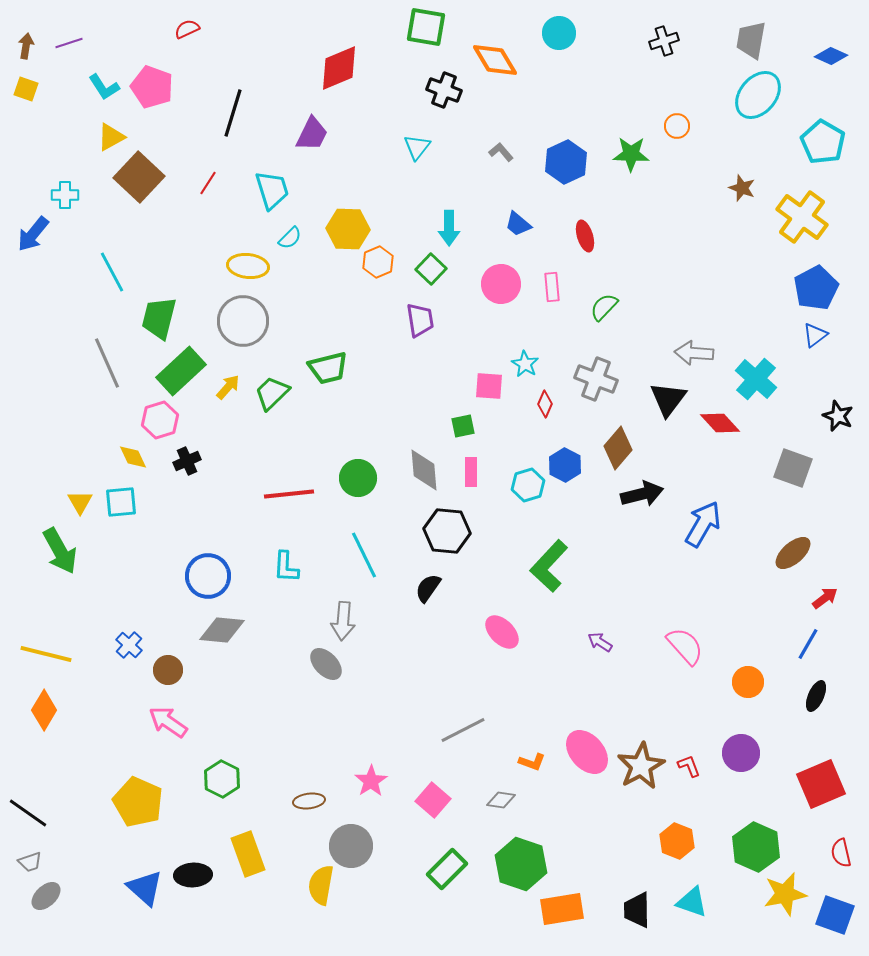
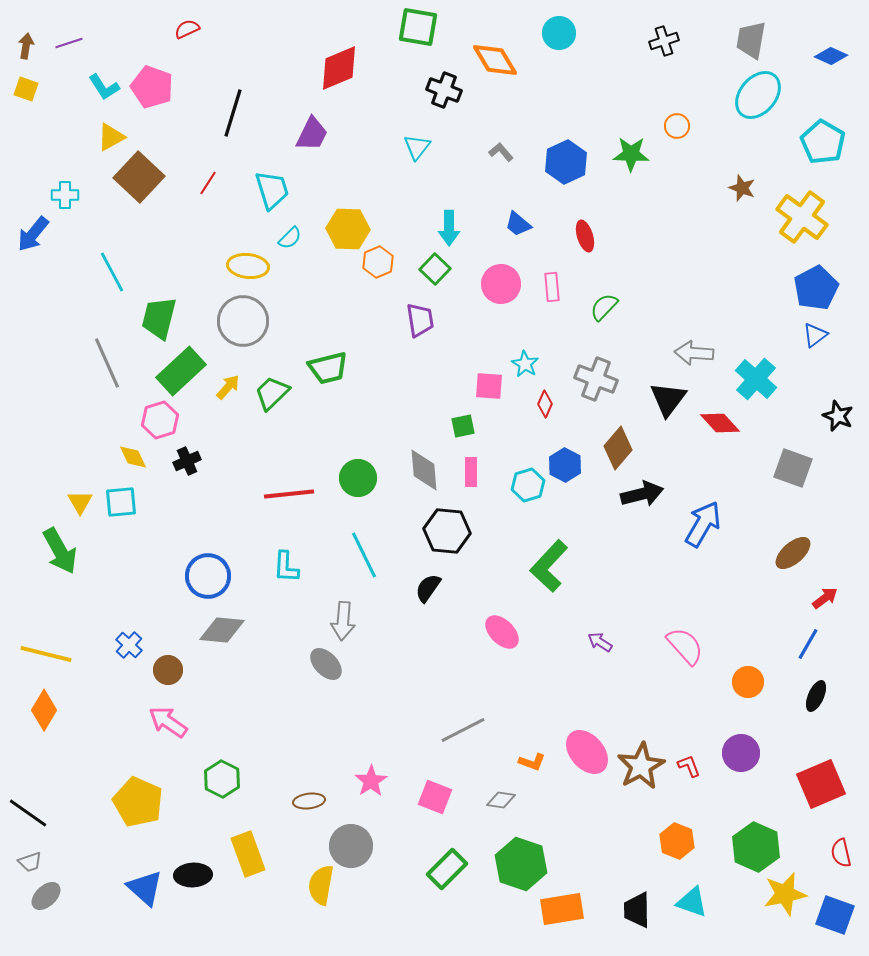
green square at (426, 27): moved 8 px left
green square at (431, 269): moved 4 px right
pink square at (433, 800): moved 2 px right, 3 px up; rotated 20 degrees counterclockwise
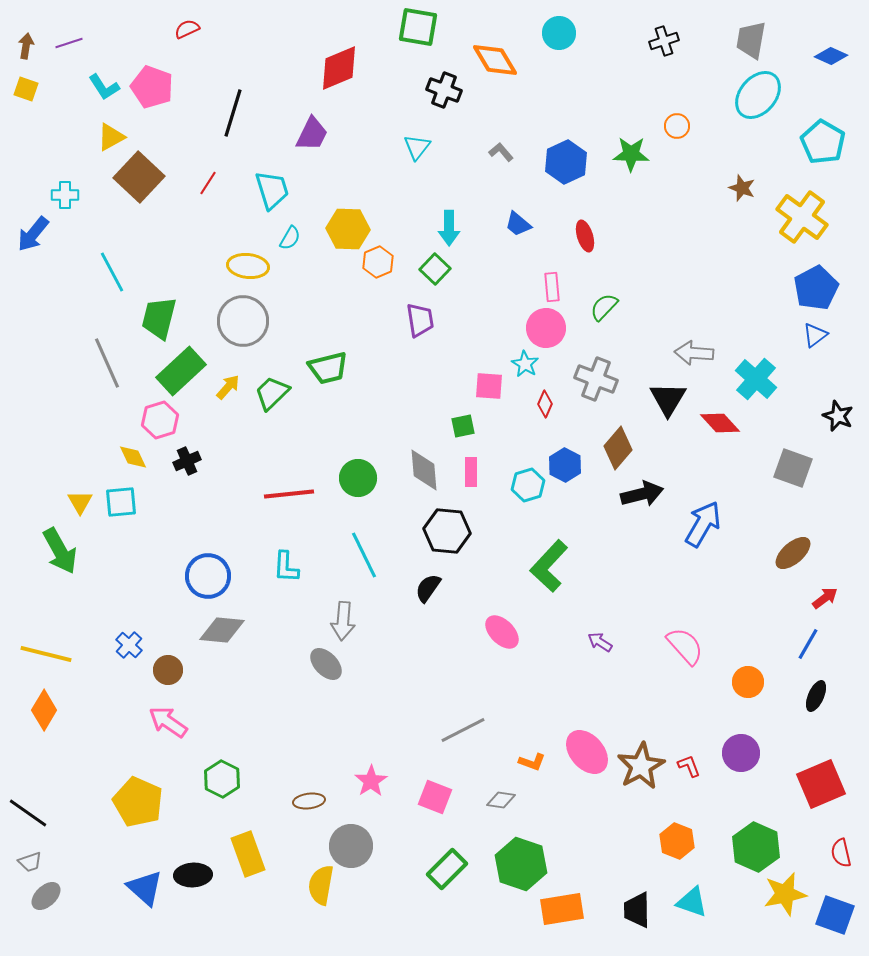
cyan semicircle at (290, 238): rotated 15 degrees counterclockwise
pink circle at (501, 284): moved 45 px right, 44 px down
black triangle at (668, 399): rotated 6 degrees counterclockwise
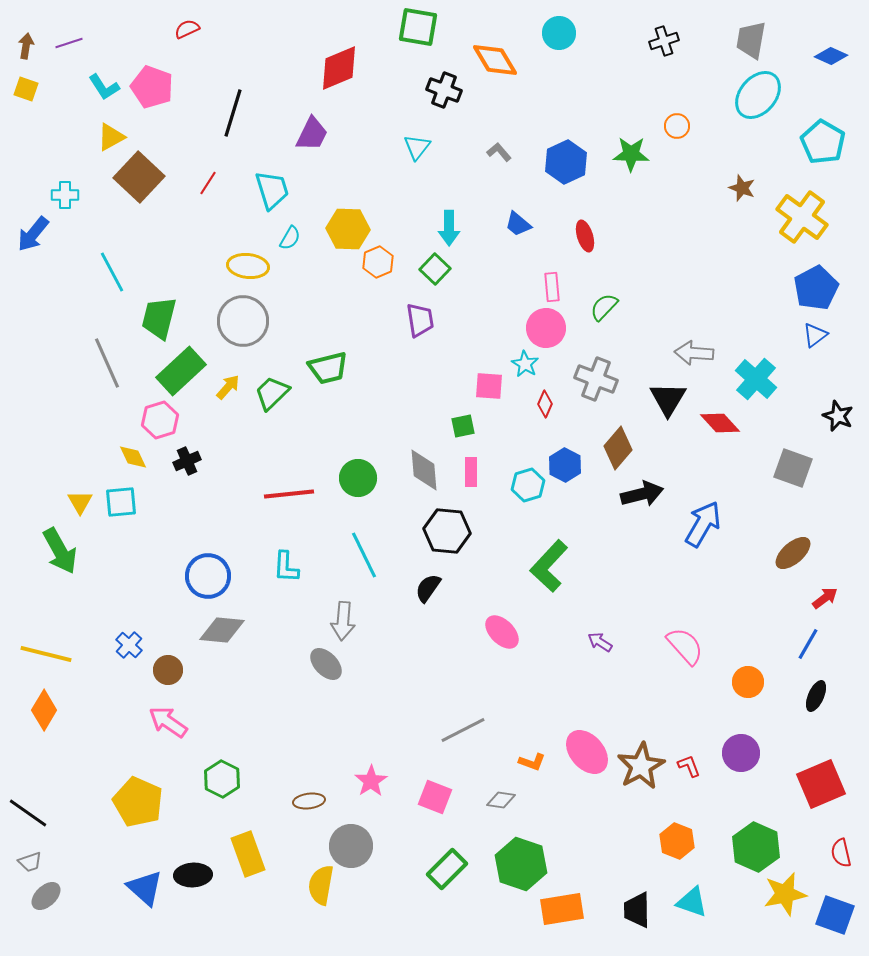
gray L-shape at (501, 152): moved 2 px left
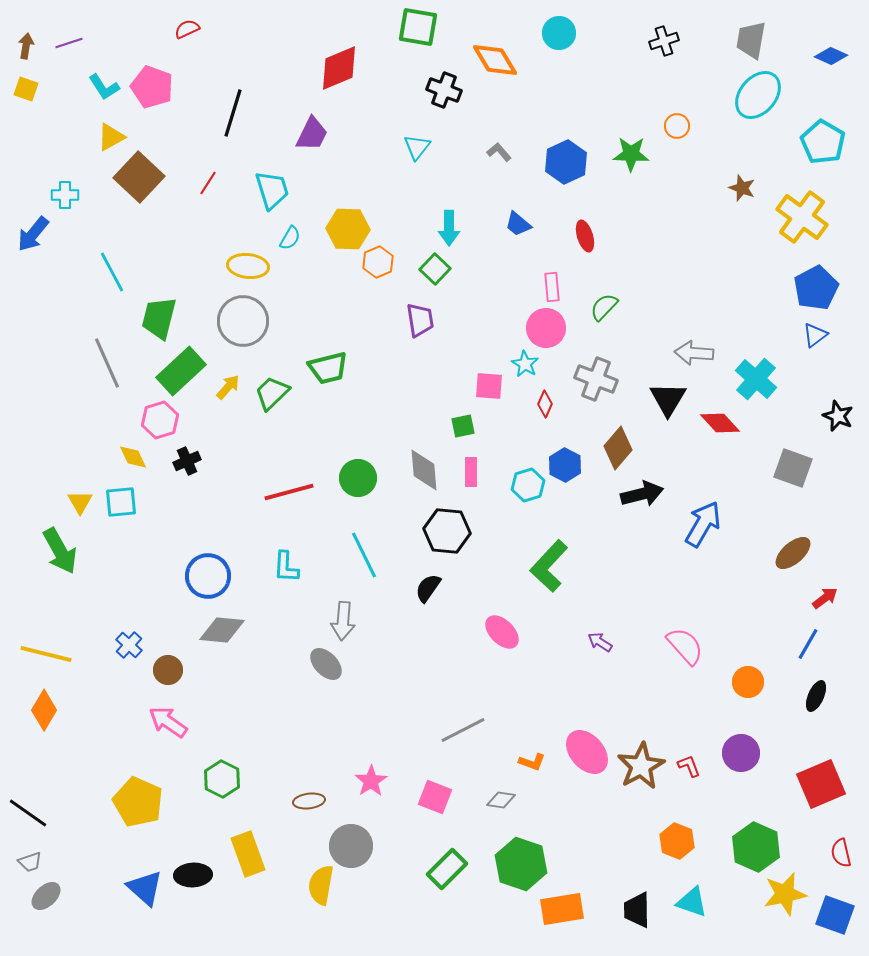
red line at (289, 494): moved 2 px up; rotated 9 degrees counterclockwise
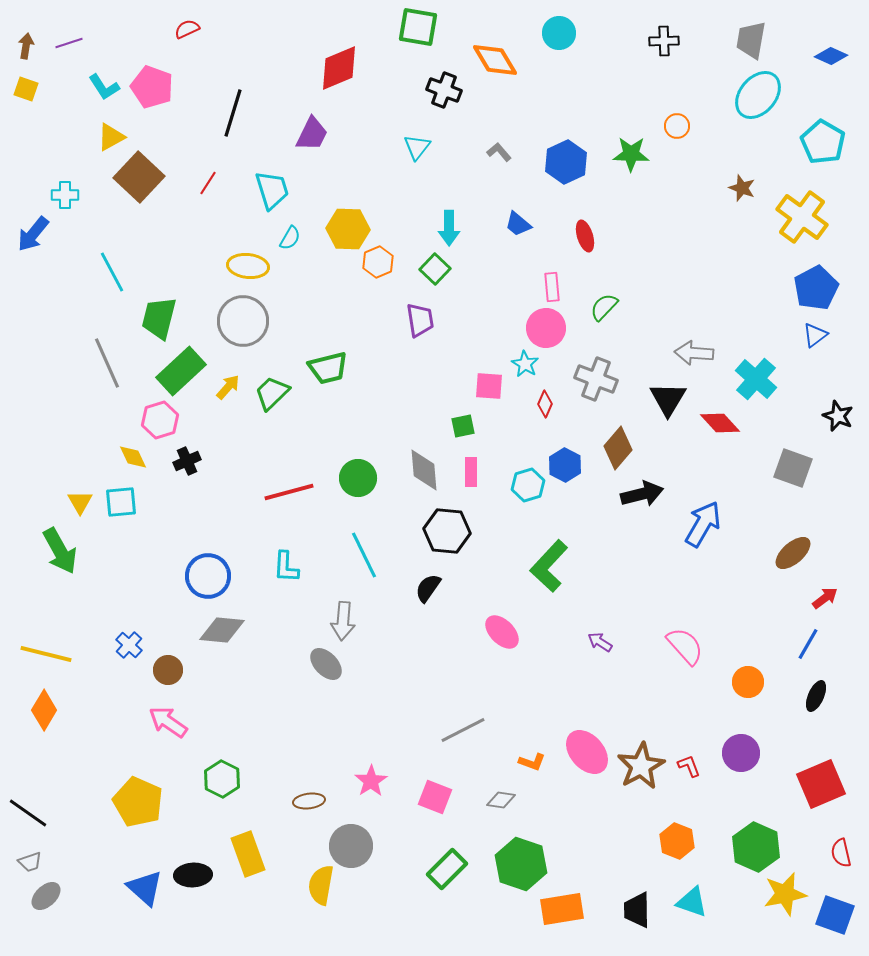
black cross at (664, 41): rotated 16 degrees clockwise
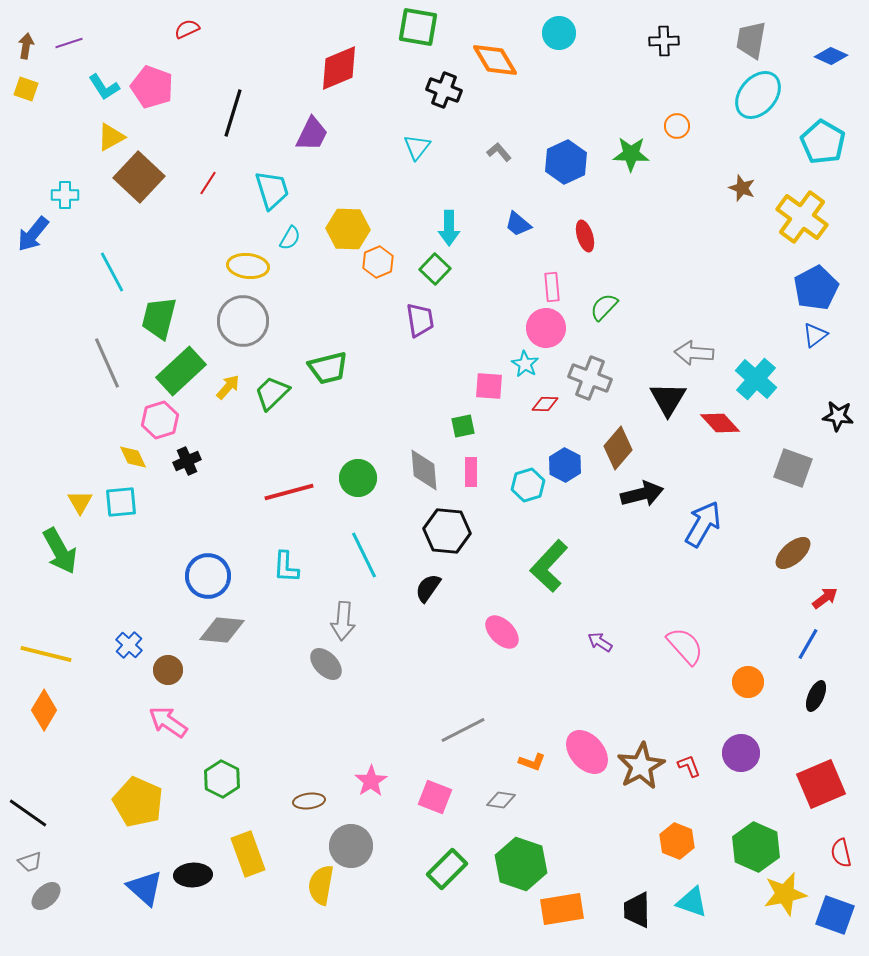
gray cross at (596, 379): moved 6 px left, 1 px up
red diamond at (545, 404): rotated 68 degrees clockwise
black star at (838, 416): rotated 16 degrees counterclockwise
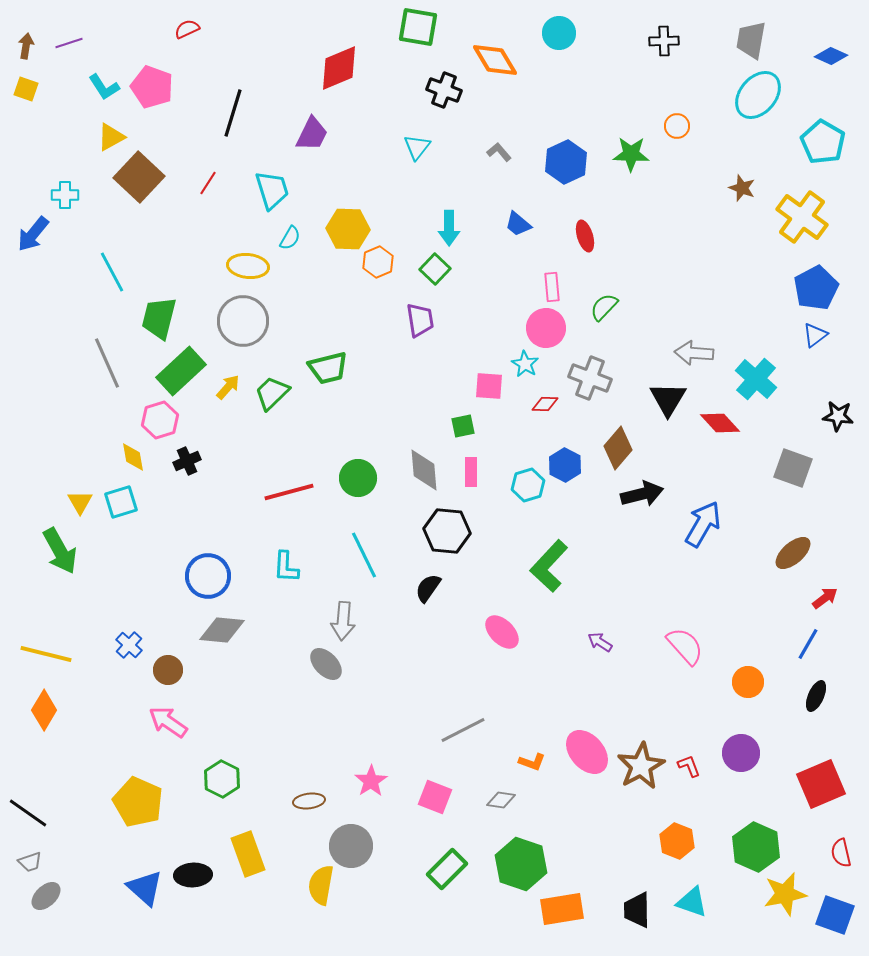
yellow diamond at (133, 457): rotated 16 degrees clockwise
cyan square at (121, 502): rotated 12 degrees counterclockwise
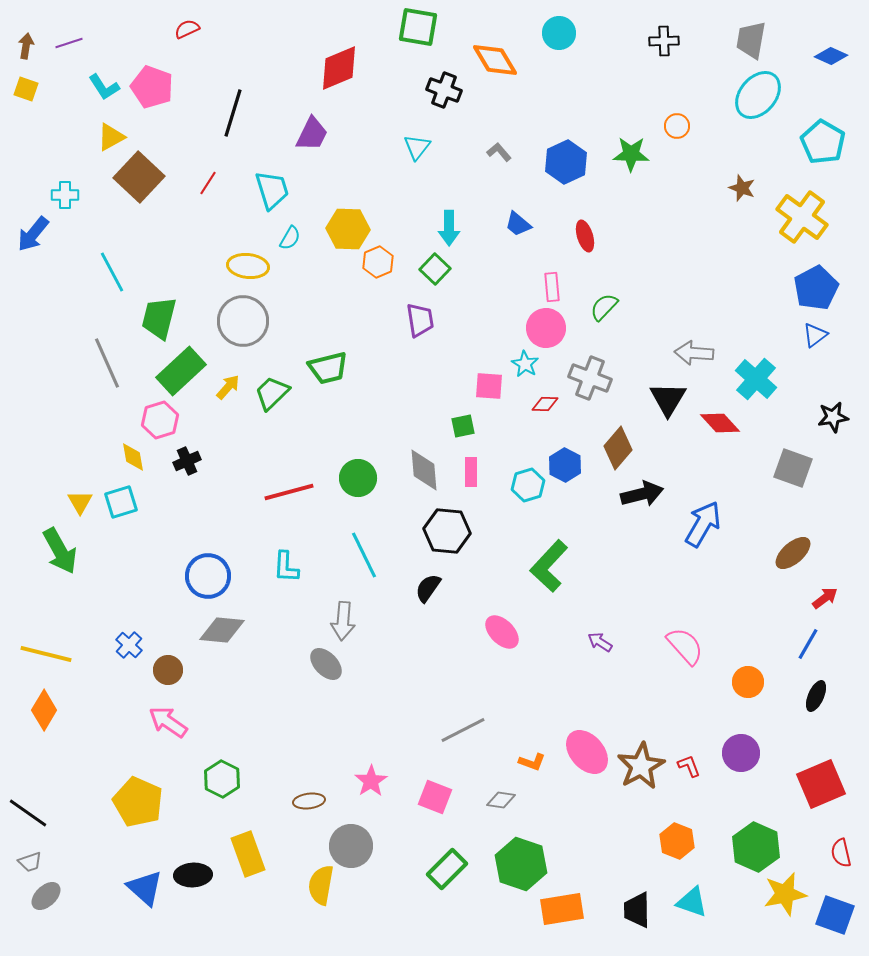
black star at (838, 416): moved 5 px left, 1 px down; rotated 16 degrees counterclockwise
